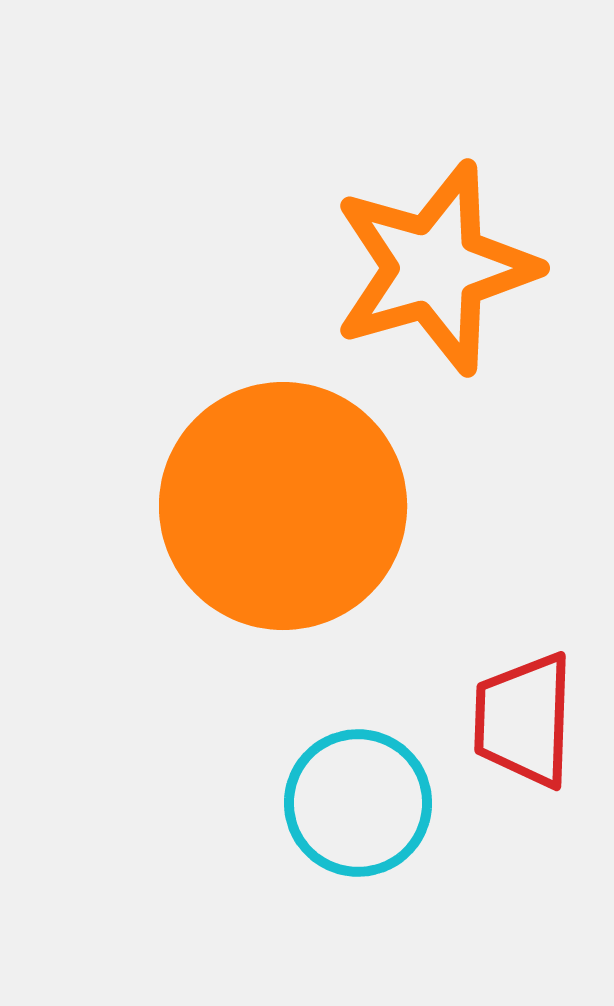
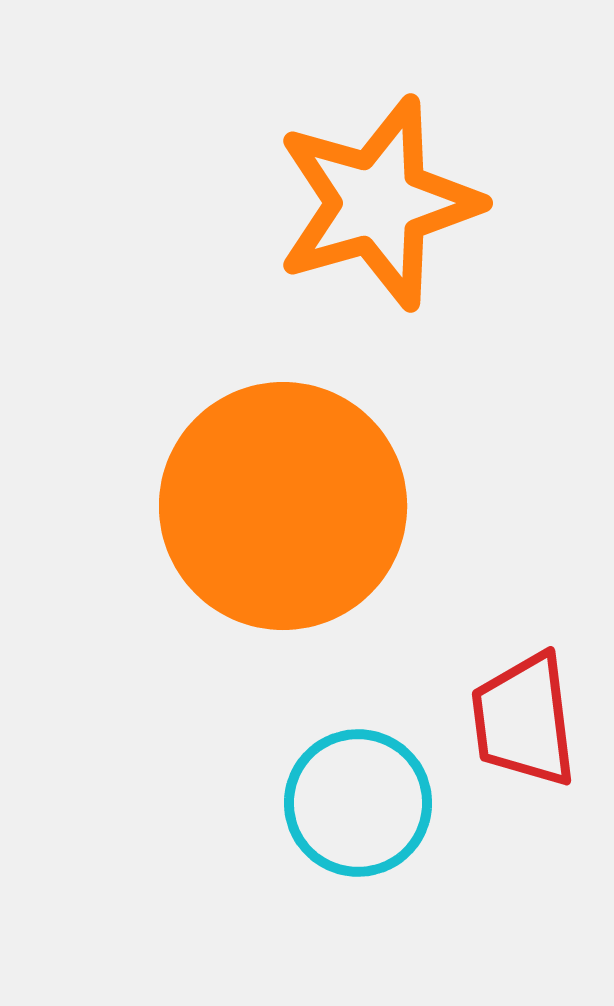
orange star: moved 57 px left, 65 px up
red trapezoid: rotated 9 degrees counterclockwise
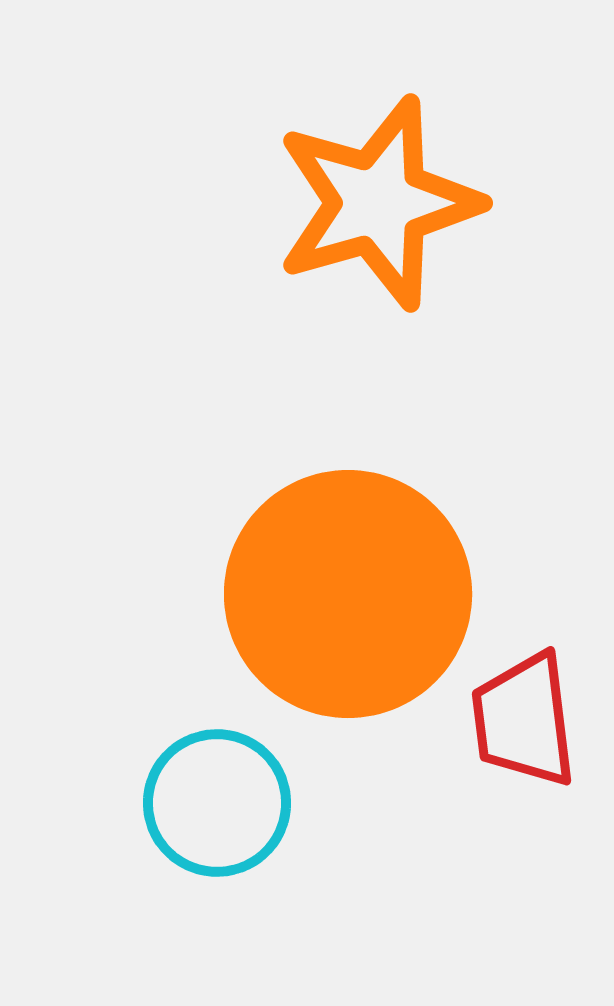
orange circle: moved 65 px right, 88 px down
cyan circle: moved 141 px left
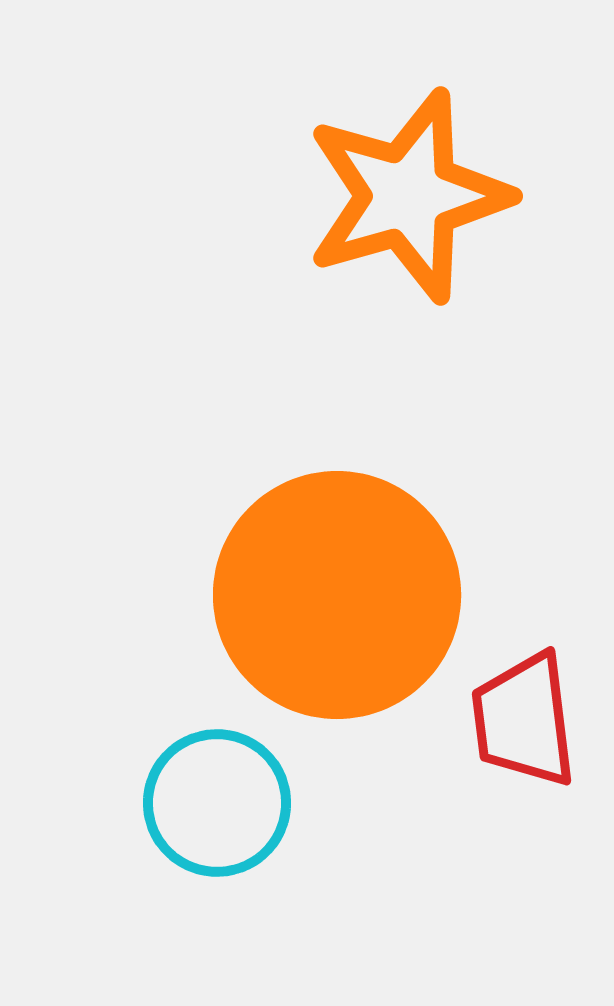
orange star: moved 30 px right, 7 px up
orange circle: moved 11 px left, 1 px down
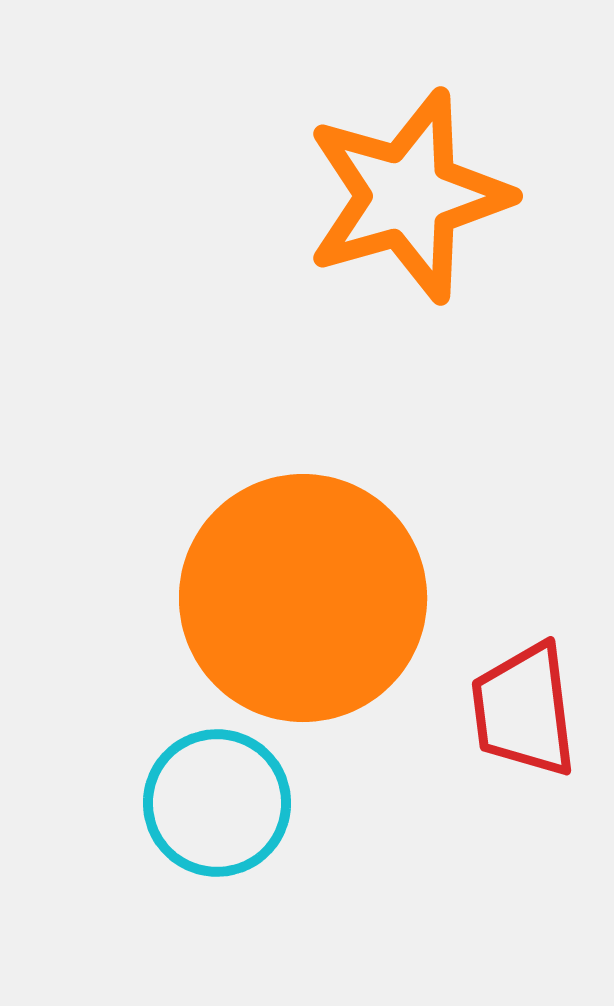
orange circle: moved 34 px left, 3 px down
red trapezoid: moved 10 px up
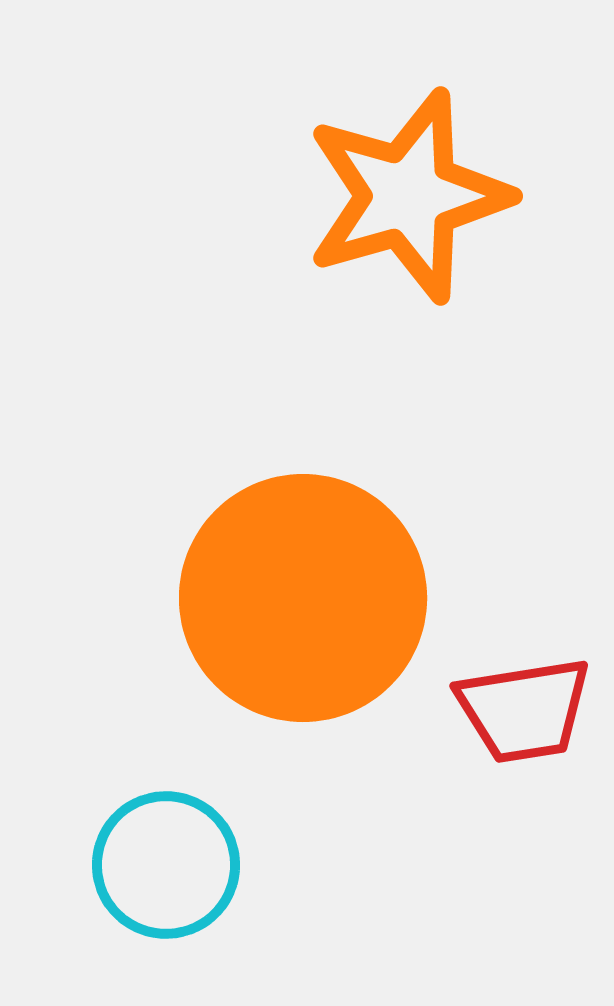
red trapezoid: rotated 92 degrees counterclockwise
cyan circle: moved 51 px left, 62 px down
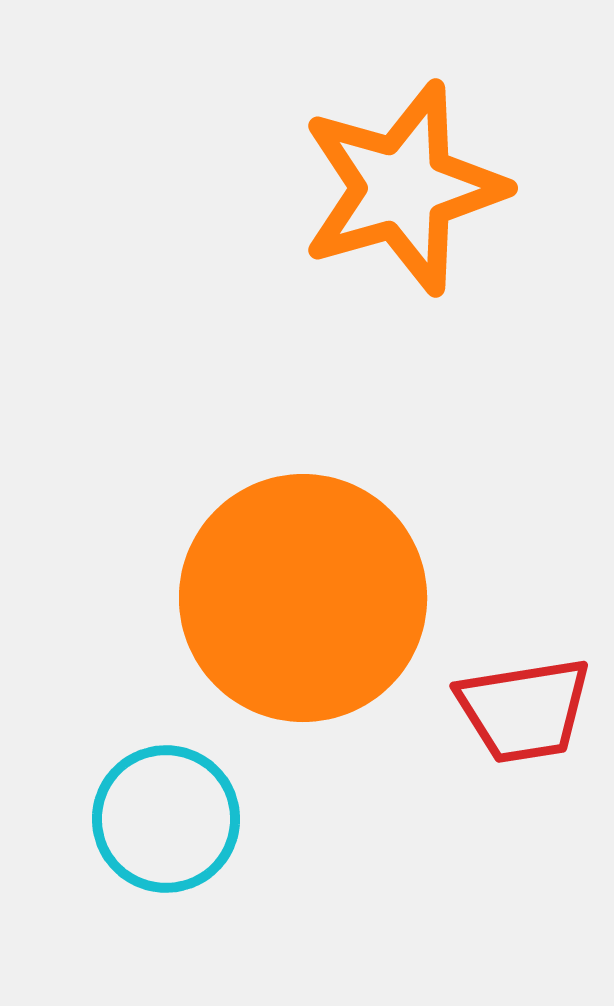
orange star: moved 5 px left, 8 px up
cyan circle: moved 46 px up
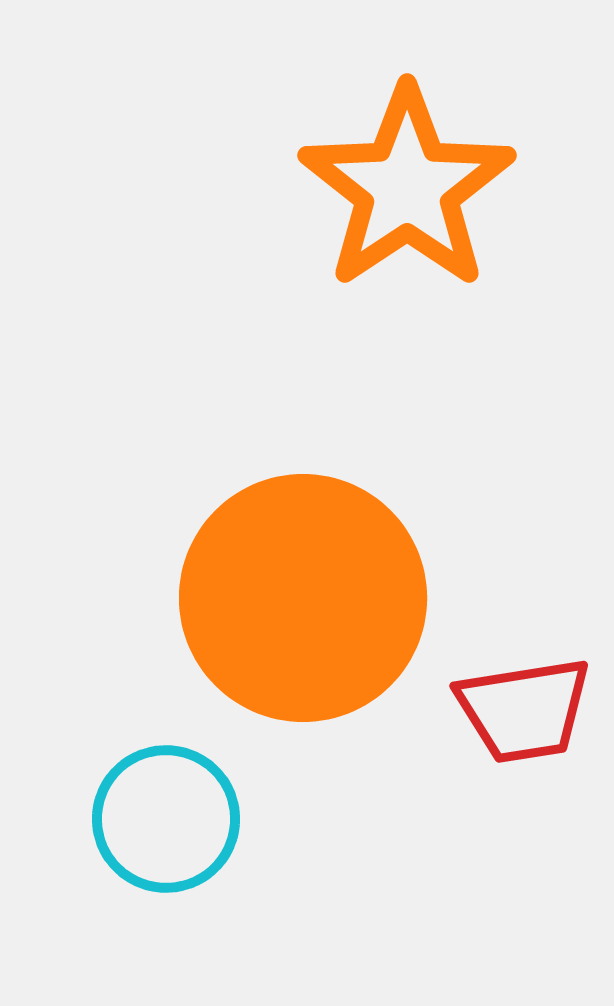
orange star: moved 4 px right; rotated 18 degrees counterclockwise
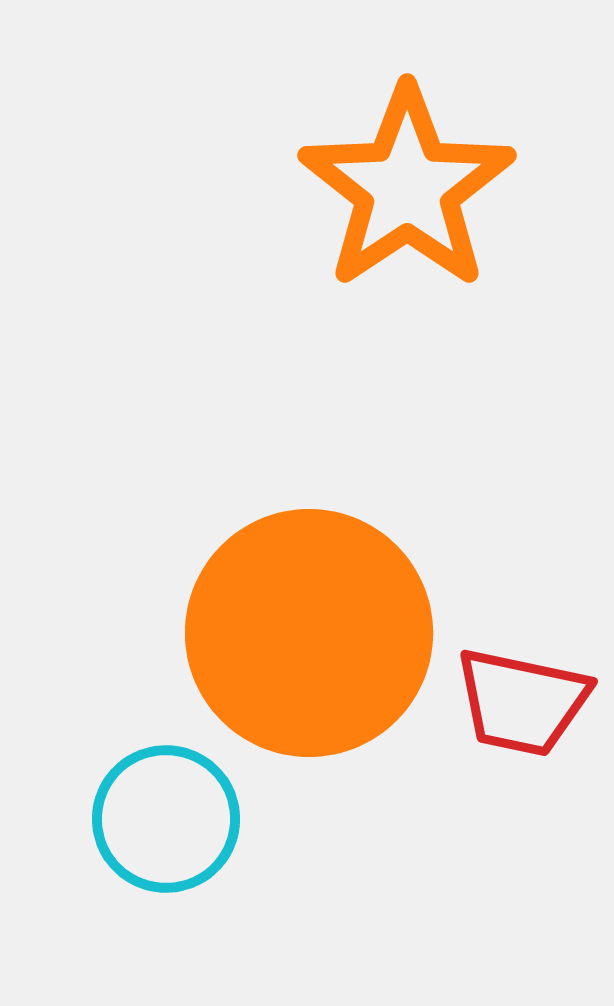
orange circle: moved 6 px right, 35 px down
red trapezoid: moved 2 px left, 8 px up; rotated 21 degrees clockwise
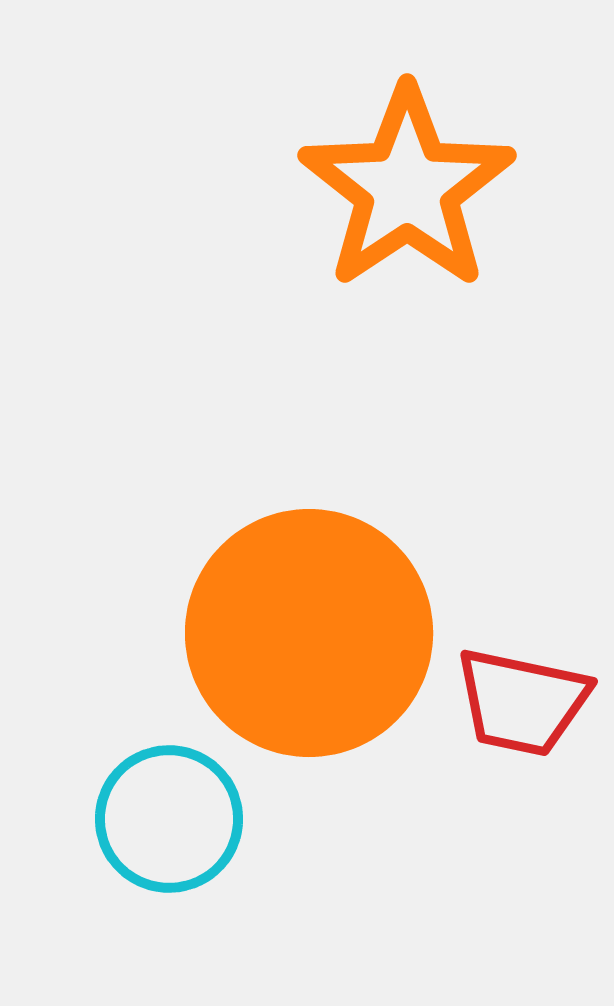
cyan circle: moved 3 px right
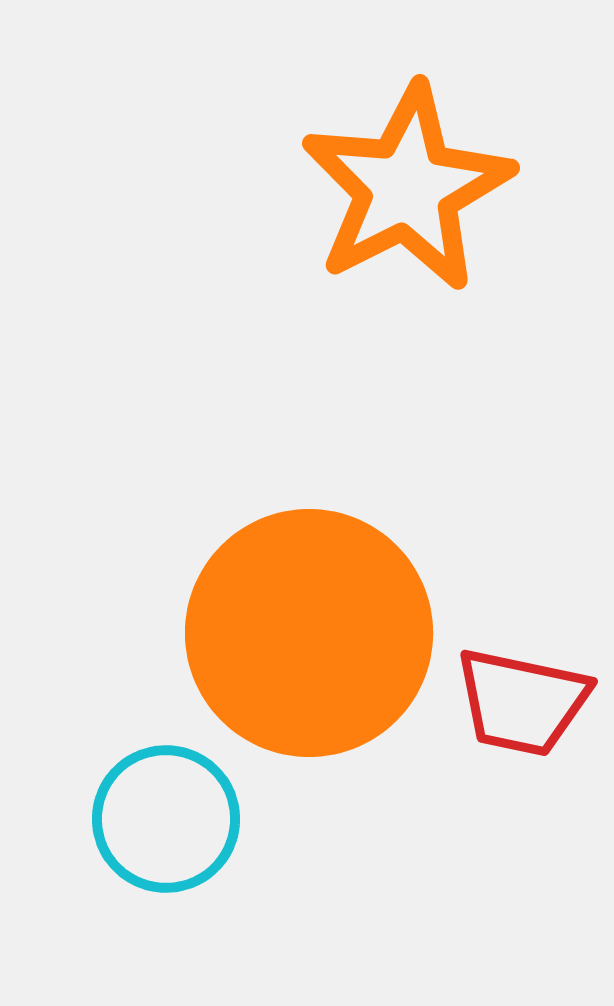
orange star: rotated 7 degrees clockwise
cyan circle: moved 3 px left
